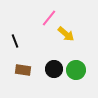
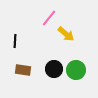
black line: rotated 24 degrees clockwise
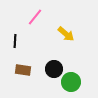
pink line: moved 14 px left, 1 px up
green circle: moved 5 px left, 12 px down
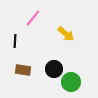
pink line: moved 2 px left, 1 px down
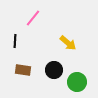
yellow arrow: moved 2 px right, 9 px down
black circle: moved 1 px down
green circle: moved 6 px right
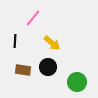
yellow arrow: moved 16 px left
black circle: moved 6 px left, 3 px up
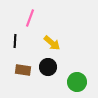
pink line: moved 3 px left; rotated 18 degrees counterclockwise
